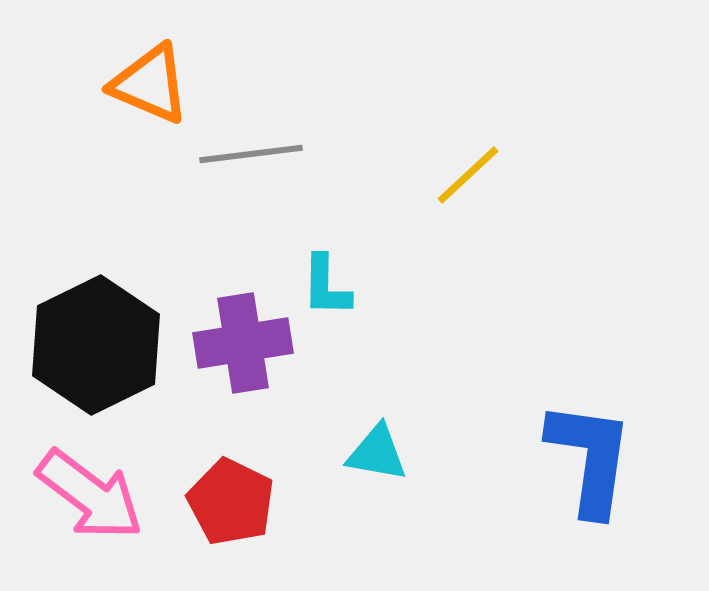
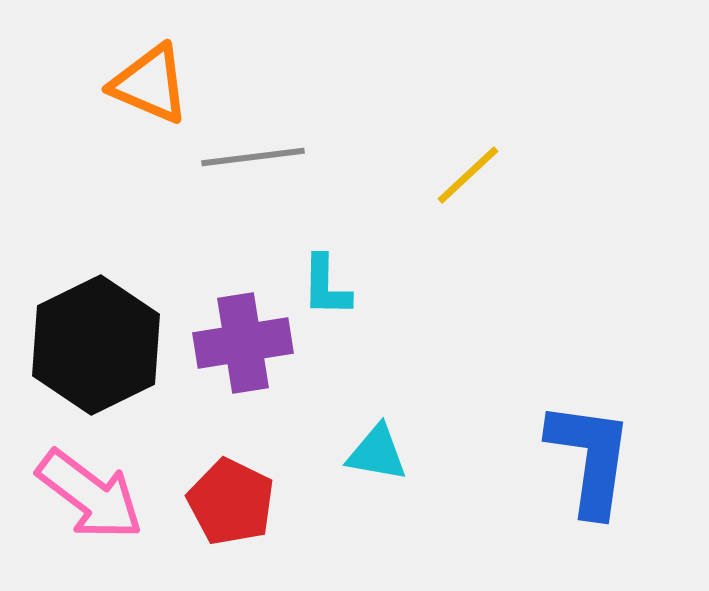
gray line: moved 2 px right, 3 px down
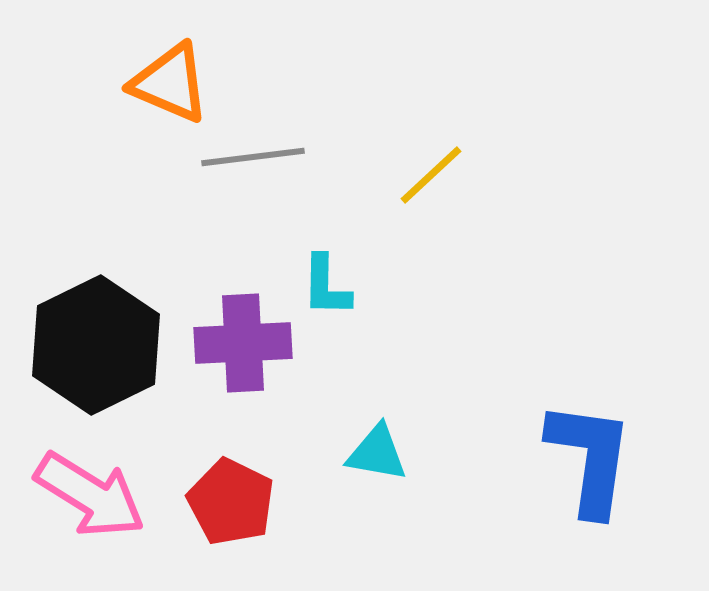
orange triangle: moved 20 px right, 1 px up
yellow line: moved 37 px left
purple cross: rotated 6 degrees clockwise
pink arrow: rotated 5 degrees counterclockwise
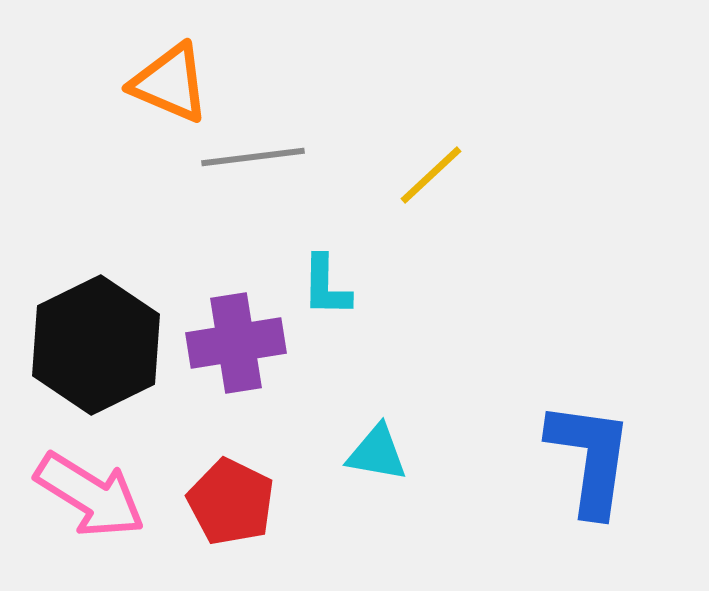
purple cross: moved 7 px left; rotated 6 degrees counterclockwise
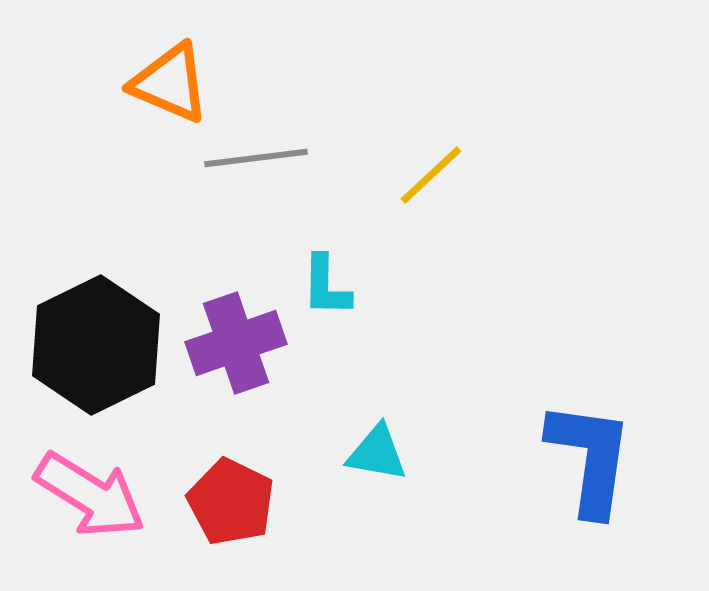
gray line: moved 3 px right, 1 px down
purple cross: rotated 10 degrees counterclockwise
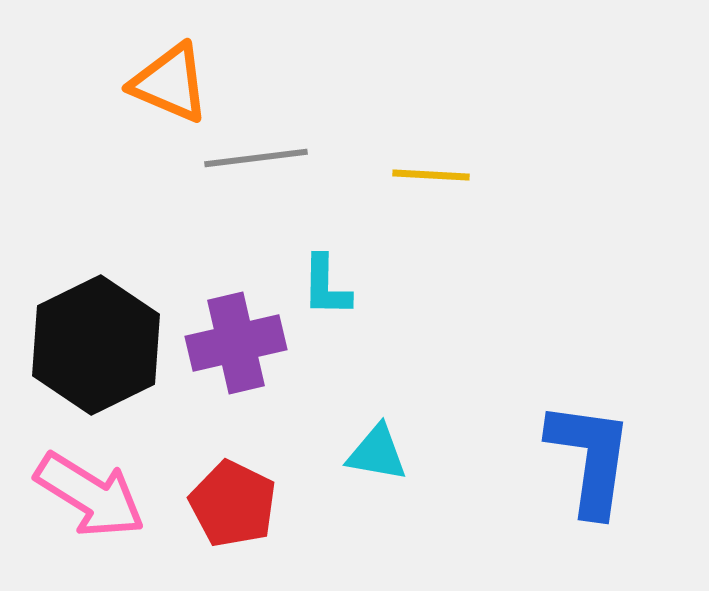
yellow line: rotated 46 degrees clockwise
purple cross: rotated 6 degrees clockwise
red pentagon: moved 2 px right, 2 px down
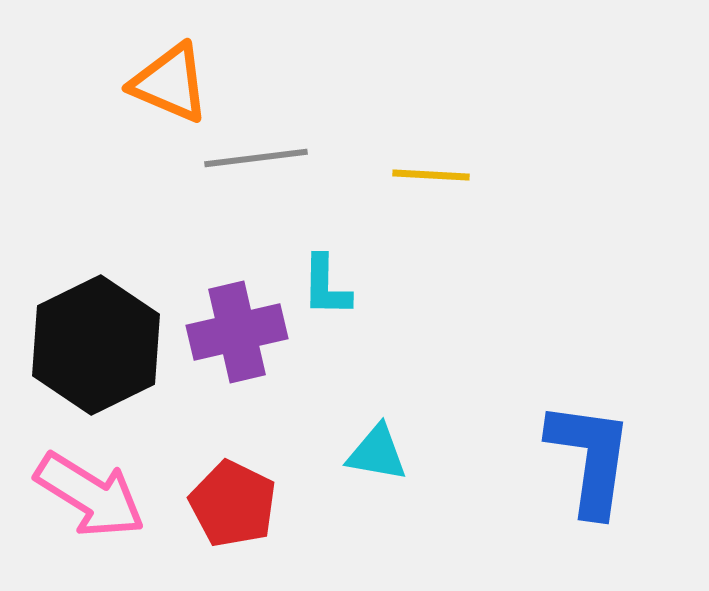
purple cross: moved 1 px right, 11 px up
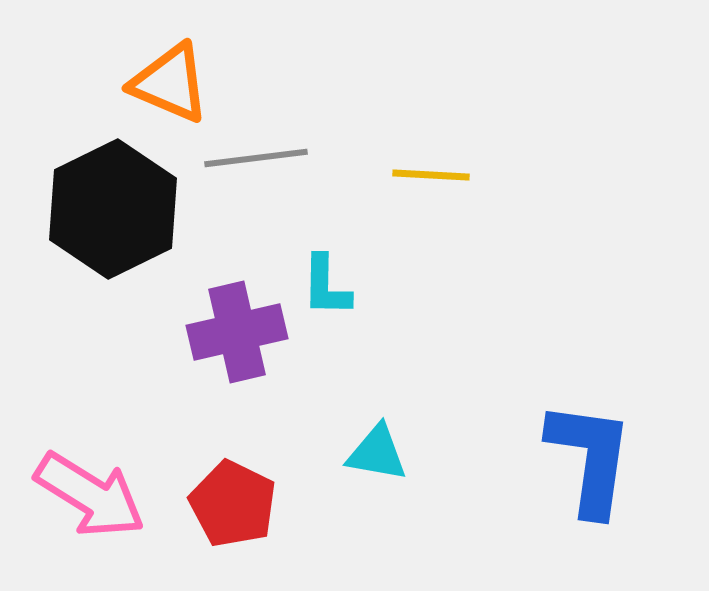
black hexagon: moved 17 px right, 136 px up
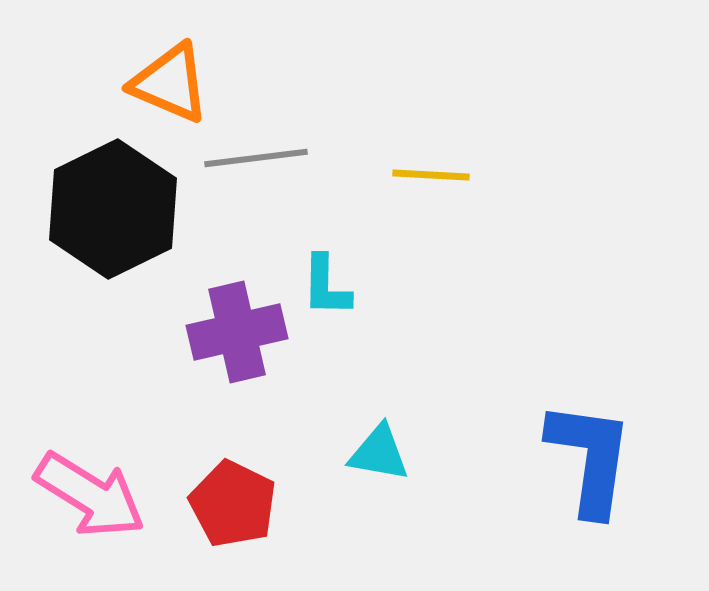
cyan triangle: moved 2 px right
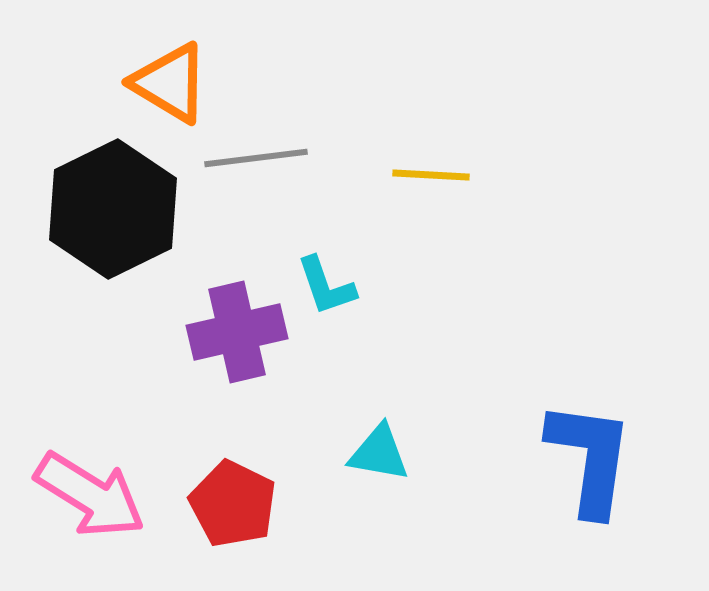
orange triangle: rotated 8 degrees clockwise
cyan L-shape: rotated 20 degrees counterclockwise
